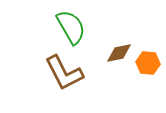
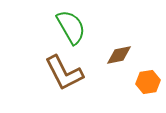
brown diamond: moved 2 px down
orange hexagon: moved 19 px down; rotated 15 degrees counterclockwise
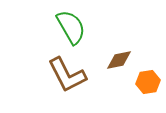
brown diamond: moved 5 px down
brown L-shape: moved 3 px right, 2 px down
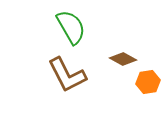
brown diamond: moved 4 px right, 1 px up; rotated 40 degrees clockwise
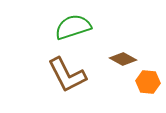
green semicircle: moved 2 px right; rotated 78 degrees counterclockwise
orange hexagon: rotated 15 degrees clockwise
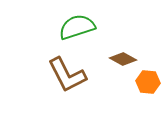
green semicircle: moved 4 px right
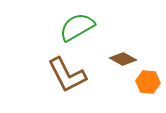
green semicircle: rotated 12 degrees counterclockwise
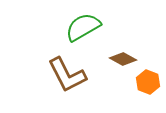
green semicircle: moved 6 px right
orange hexagon: rotated 15 degrees clockwise
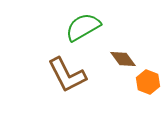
brown diamond: rotated 24 degrees clockwise
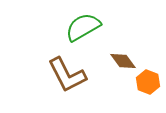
brown diamond: moved 2 px down
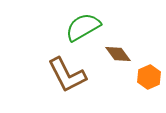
brown diamond: moved 5 px left, 7 px up
orange hexagon: moved 1 px right, 5 px up; rotated 15 degrees clockwise
